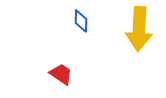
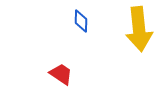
yellow arrow: rotated 9 degrees counterclockwise
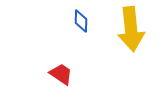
yellow arrow: moved 8 px left
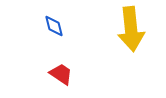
blue diamond: moved 27 px left, 5 px down; rotated 15 degrees counterclockwise
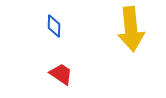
blue diamond: rotated 15 degrees clockwise
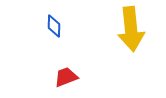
red trapezoid: moved 5 px right, 3 px down; rotated 55 degrees counterclockwise
